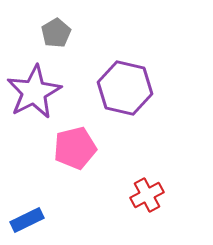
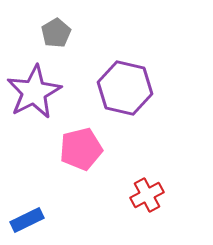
pink pentagon: moved 6 px right, 1 px down
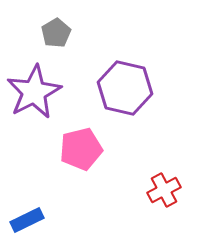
red cross: moved 17 px right, 5 px up
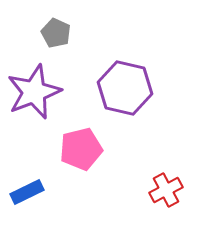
gray pentagon: rotated 16 degrees counterclockwise
purple star: rotated 6 degrees clockwise
red cross: moved 2 px right
blue rectangle: moved 28 px up
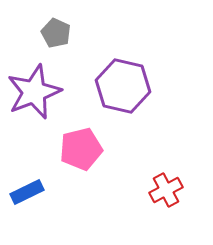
purple hexagon: moved 2 px left, 2 px up
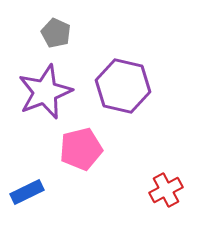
purple star: moved 11 px right
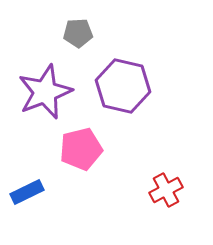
gray pentagon: moved 22 px right; rotated 28 degrees counterclockwise
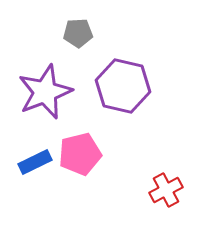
pink pentagon: moved 1 px left, 5 px down
blue rectangle: moved 8 px right, 30 px up
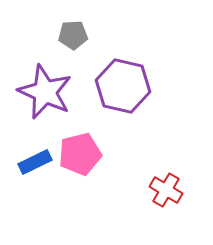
gray pentagon: moved 5 px left, 2 px down
purple star: rotated 26 degrees counterclockwise
red cross: rotated 32 degrees counterclockwise
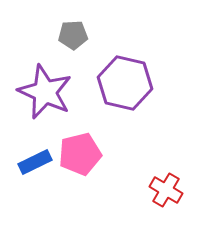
purple hexagon: moved 2 px right, 3 px up
